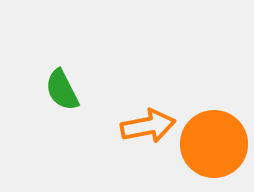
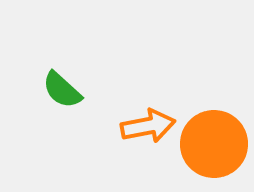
green semicircle: rotated 21 degrees counterclockwise
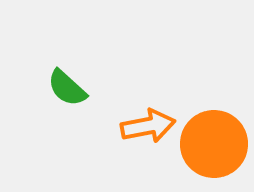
green semicircle: moved 5 px right, 2 px up
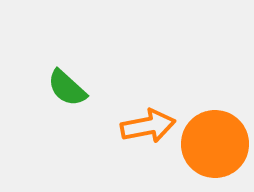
orange circle: moved 1 px right
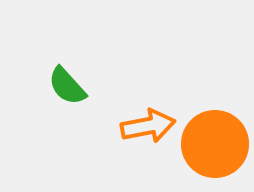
green semicircle: moved 2 px up; rotated 6 degrees clockwise
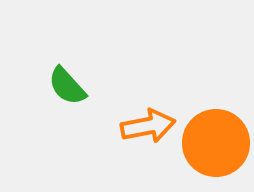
orange circle: moved 1 px right, 1 px up
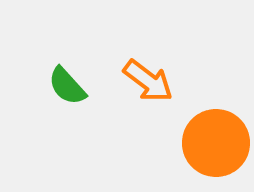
orange arrow: moved 45 px up; rotated 48 degrees clockwise
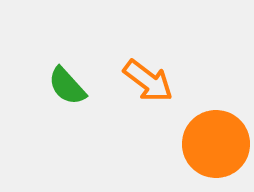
orange circle: moved 1 px down
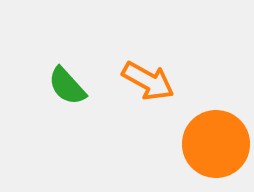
orange arrow: rotated 8 degrees counterclockwise
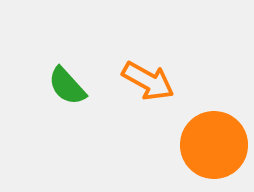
orange circle: moved 2 px left, 1 px down
